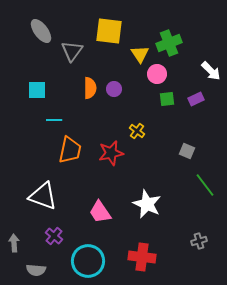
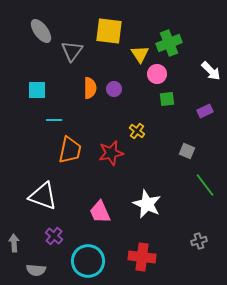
purple rectangle: moved 9 px right, 12 px down
pink trapezoid: rotated 10 degrees clockwise
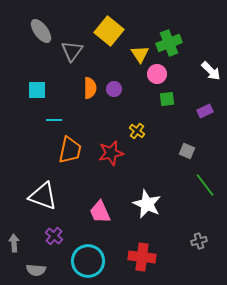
yellow square: rotated 32 degrees clockwise
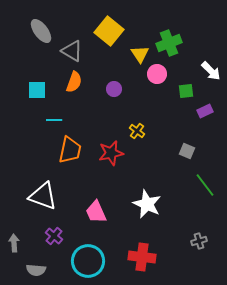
gray triangle: rotated 35 degrees counterclockwise
orange semicircle: moved 16 px left, 6 px up; rotated 20 degrees clockwise
green square: moved 19 px right, 8 px up
pink trapezoid: moved 4 px left
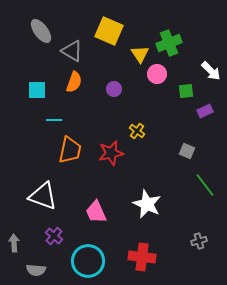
yellow square: rotated 16 degrees counterclockwise
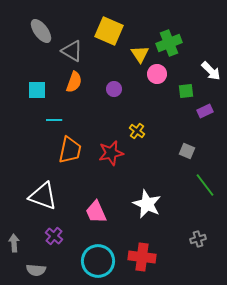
gray cross: moved 1 px left, 2 px up
cyan circle: moved 10 px right
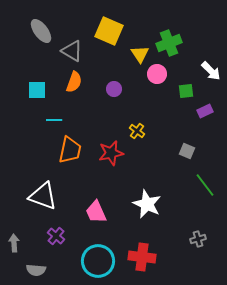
purple cross: moved 2 px right
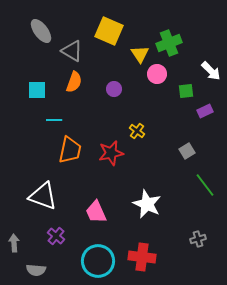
gray square: rotated 35 degrees clockwise
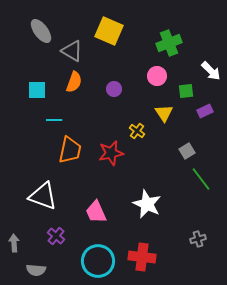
yellow triangle: moved 24 px right, 59 px down
pink circle: moved 2 px down
green line: moved 4 px left, 6 px up
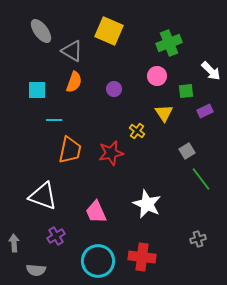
purple cross: rotated 18 degrees clockwise
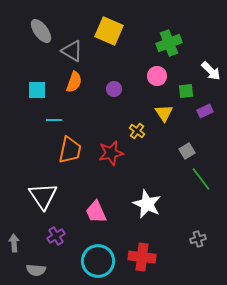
white triangle: rotated 36 degrees clockwise
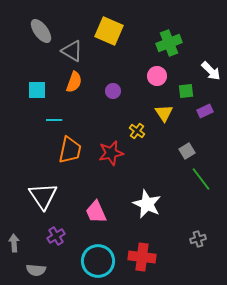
purple circle: moved 1 px left, 2 px down
